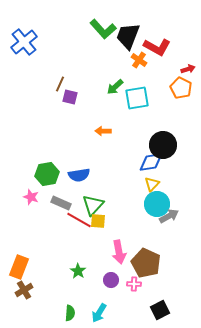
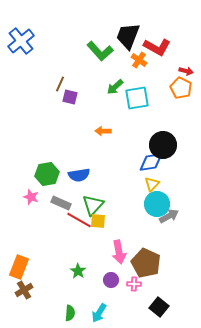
green L-shape: moved 3 px left, 22 px down
blue cross: moved 3 px left, 1 px up
red arrow: moved 2 px left, 2 px down; rotated 32 degrees clockwise
black square: moved 1 px left, 3 px up; rotated 24 degrees counterclockwise
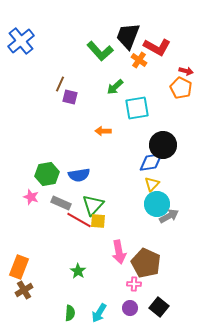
cyan square: moved 10 px down
purple circle: moved 19 px right, 28 px down
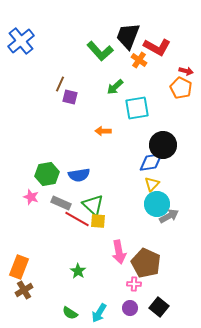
green triangle: rotated 30 degrees counterclockwise
red line: moved 2 px left, 1 px up
green semicircle: rotated 119 degrees clockwise
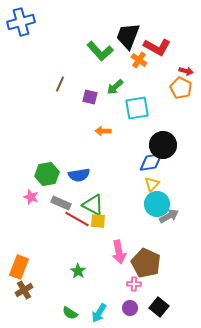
blue cross: moved 19 px up; rotated 24 degrees clockwise
purple square: moved 20 px right
green triangle: rotated 15 degrees counterclockwise
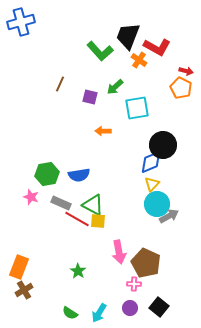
blue diamond: rotated 15 degrees counterclockwise
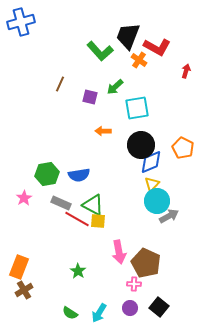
red arrow: rotated 88 degrees counterclockwise
orange pentagon: moved 2 px right, 60 px down
black circle: moved 22 px left
pink star: moved 7 px left, 1 px down; rotated 21 degrees clockwise
cyan circle: moved 3 px up
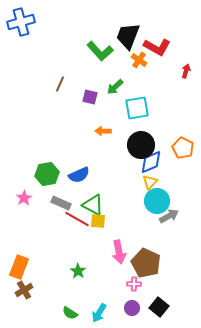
blue semicircle: rotated 15 degrees counterclockwise
yellow triangle: moved 2 px left, 2 px up
purple circle: moved 2 px right
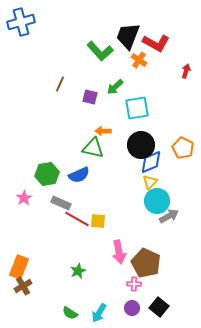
red L-shape: moved 1 px left, 4 px up
green triangle: moved 57 px up; rotated 15 degrees counterclockwise
green star: rotated 14 degrees clockwise
brown cross: moved 1 px left, 4 px up
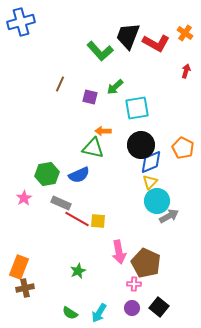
orange cross: moved 46 px right, 27 px up
brown cross: moved 2 px right, 2 px down; rotated 18 degrees clockwise
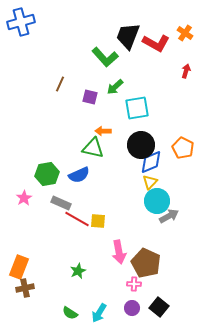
green L-shape: moved 5 px right, 6 px down
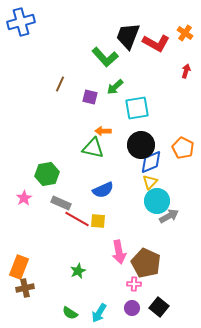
blue semicircle: moved 24 px right, 15 px down
